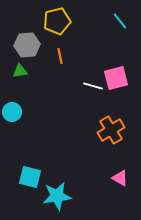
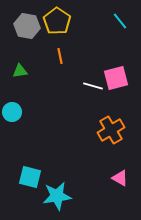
yellow pentagon: rotated 24 degrees counterclockwise
gray hexagon: moved 19 px up; rotated 15 degrees clockwise
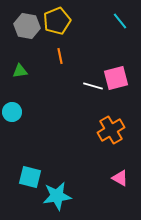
yellow pentagon: rotated 16 degrees clockwise
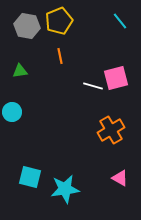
yellow pentagon: moved 2 px right
cyan star: moved 8 px right, 7 px up
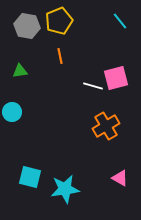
orange cross: moved 5 px left, 4 px up
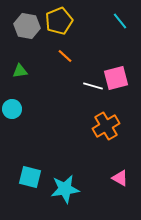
orange line: moved 5 px right; rotated 35 degrees counterclockwise
cyan circle: moved 3 px up
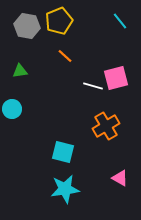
cyan square: moved 33 px right, 25 px up
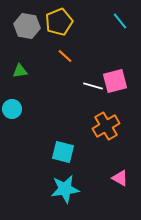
yellow pentagon: moved 1 px down
pink square: moved 1 px left, 3 px down
